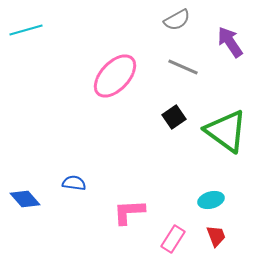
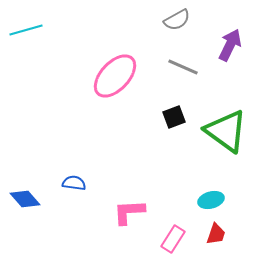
purple arrow: moved 3 px down; rotated 60 degrees clockwise
black square: rotated 15 degrees clockwise
red trapezoid: moved 2 px up; rotated 40 degrees clockwise
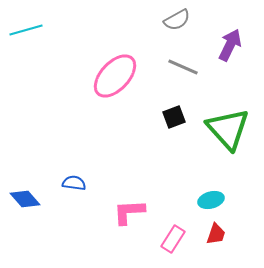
green triangle: moved 2 px right, 2 px up; rotated 12 degrees clockwise
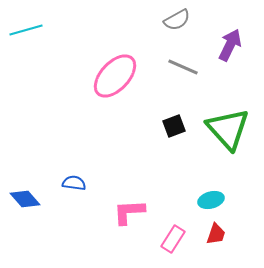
black square: moved 9 px down
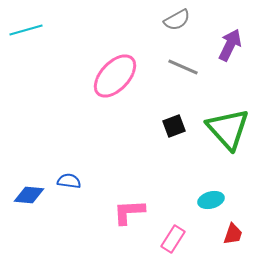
blue semicircle: moved 5 px left, 2 px up
blue diamond: moved 4 px right, 4 px up; rotated 44 degrees counterclockwise
red trapezoid: moved 17 px right
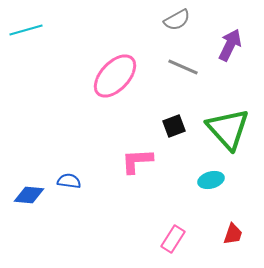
cyan ellipse: moved 20 px up
pink L-shape: moved 8 px right, 51 px up
